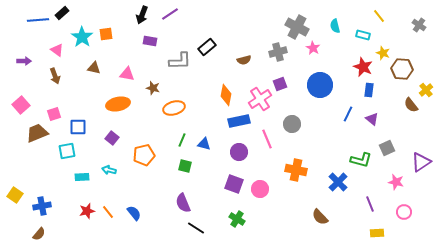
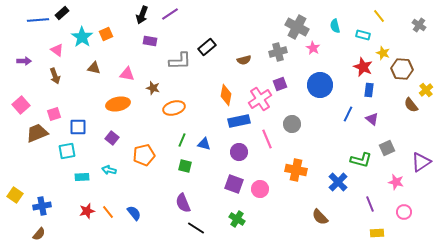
orange square at (106, 34): rotated 16 degrees counterclockwise
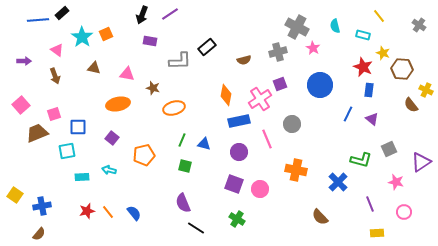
yellow cross at (426, 90): rotated 24 degrees counterclockwise
gray square at (387, 148): moved 2 px right, 1 px down
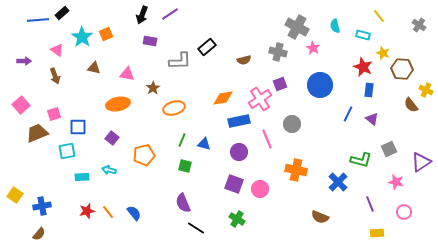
gray cross at (278, 52): rotated 30 degrees clockwise
brown star at (153, 88): rotated 24 degrees clockwise
orange diamond at (226, 95): moved 3 px left, 3 px down; rotated 70 degrees clockwise
brown semicircle at (320, 217): rotated 24 degrees counterclockwise
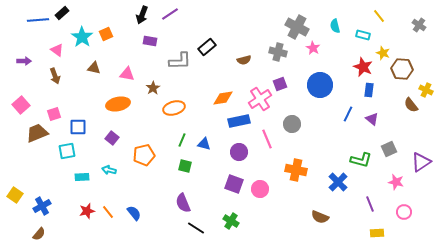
blue cross at (42, 206): rotated 18 degrees counterclockwise
green cross at (237, 219): moved 6 px left, 2 px down
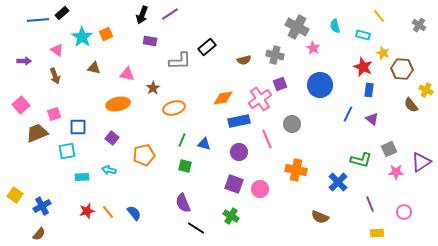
gray cross at (278, 52): moved 3 px left, 3 px down
pink star at (396, 182): moved 10 px up; rotated 14 degrees counterclockwise
green cross at (231, 221): moved 5 px up
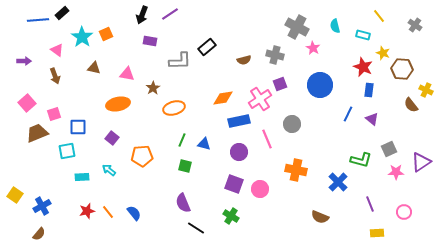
gray cross at (419, 25): moved 4 px left
pink square at (21, 105): moved 6 px right, 2 px up
orange pentagon at (144, 155): moved 2 px left, 1 px down; rotated 10 degrees clockwise
cyan arrow at (109, 170): rotated 24 degrees clockwise
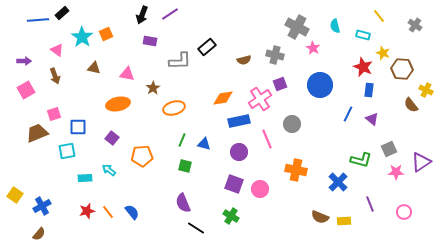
pink square at (27, 103): moved 1 px left, 13 px up; rotated 12 degrees clockwise
cyan rectangle at (82, 177): moved 3 px right, 1 px down
blue semicircle at (134, 213): moved 2 px left, 1 px up
yellow rectangle at (377, 233): moved 33 px left, 12 px up
